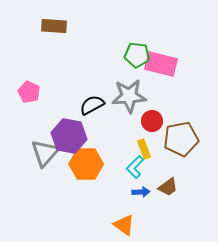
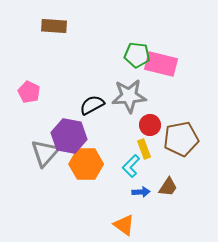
red circle: moved 2 px left, 4 px down
cyan L-shape: moved 4 px left, 1 px up
brown trapezoid: rotated 20 degrees counterclockwise
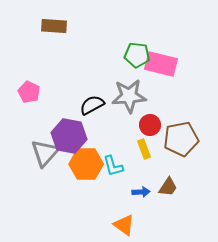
cyan L-shape: moved 18 px left; rotated 60 degrees counterclockwise
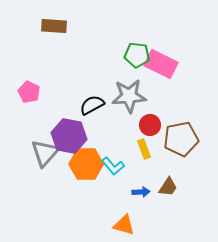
pink rectangle: rotated 12 degrees clockwise
cyan L-shape: rotated 25 degrees counterclockwise
orange triangle: rotated 20 degrees counterclockwise
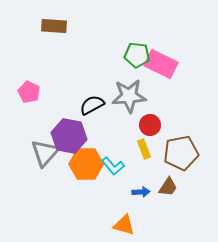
brown pentagon: moved 14 px down
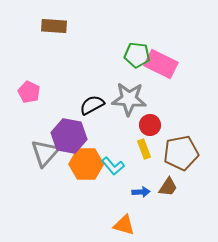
gray star: moved 3 px down; rotated 8 degrees clockwise
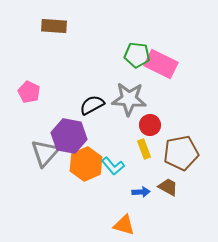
orange hexagon: rotated 24 degrees counterclockwise
brown trapezoid: rotated 95 degrees counterclockwise
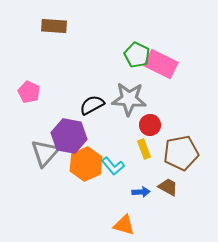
green pentagon: rotated 20 degrees clockwise
